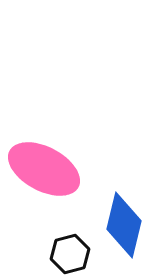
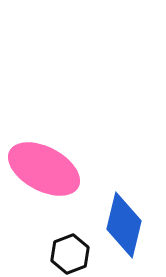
black hexagon: rotated 6 degrees counterclockwise
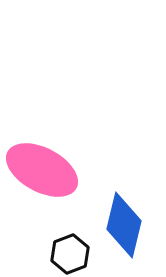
pink ellipse: moved 2 px left, 1 px down
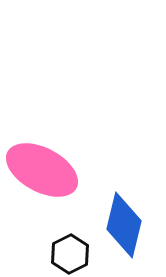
black hexagon: rotated 6 degrees counterclockwise
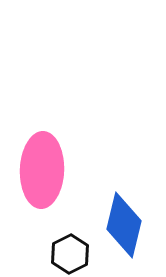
pink ellipse: rotated 64 degrees clockwise
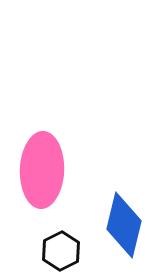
black hexagon: moved 9 px left, 3 px up
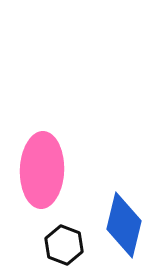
black hexagon: moved 3 px right, 6 px up; rotated 12 degrees counterclockwise
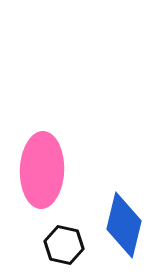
black hexagon: rotated 9 degrees counterclockwise
